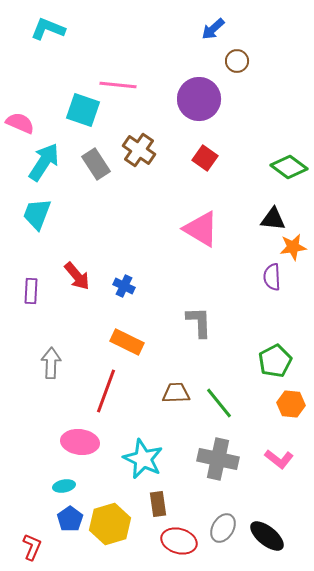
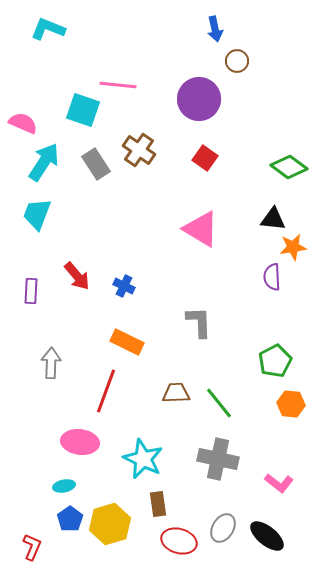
blue arrow: moved 2 px right; rotated 60 degrees counterclockwise
pink semicircle: moved 3 px right
pink L-shape: moved 24 px down
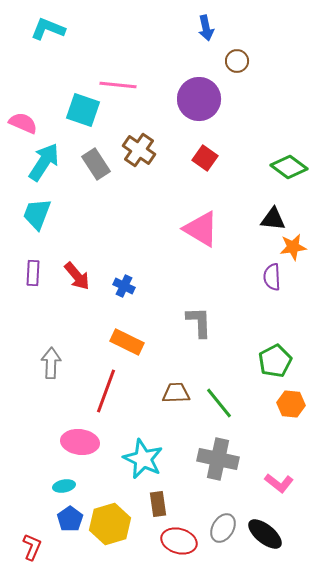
blue arrow: moved 9 px left, 1 px up
purple rectangle: moved 2 px right, 18 px up
black ellipse: moved 2 px left, 2 px up
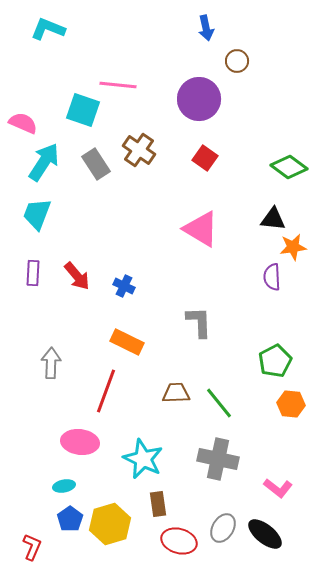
pink L-shape: moved 1 px left, 5 px down
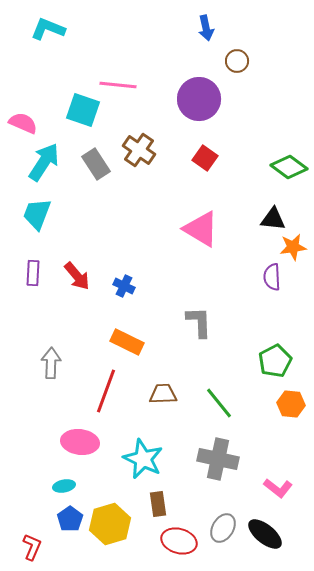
brown trapezoid: moved 13 px left, 1 px down
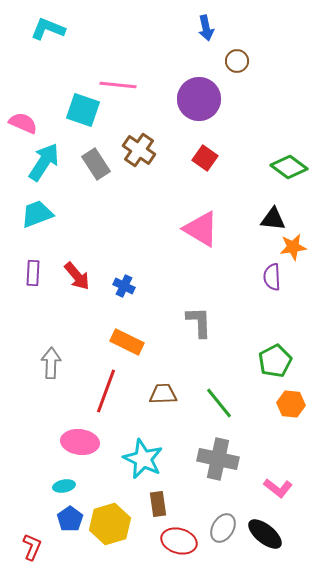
cyan trapezoid: rotated 48 degrees clockwise
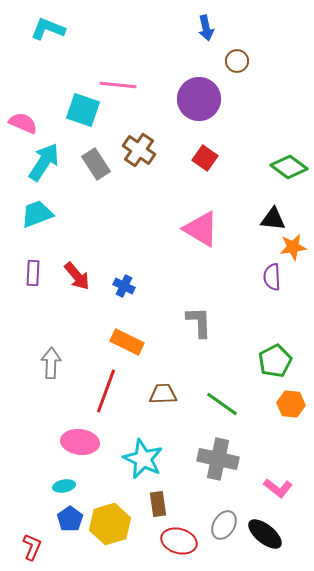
green line: moved 3 px right, 1 px down; rotated 16 degrees counterclockwise
gray ellipse: moved 1 px right, 3 px up
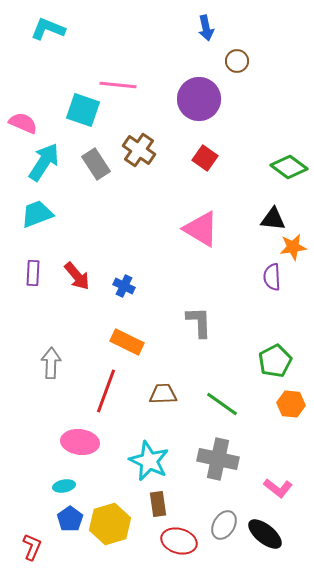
cyan star: moved 6 px right, 2 px down
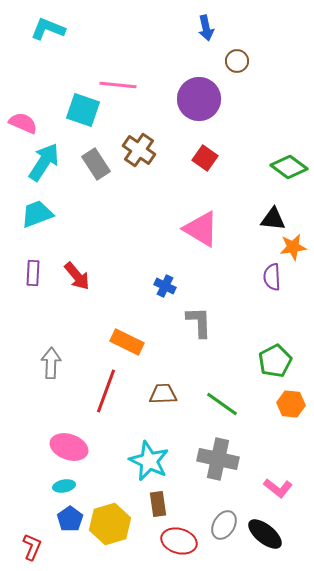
blue cross: moved 41 px right
pink ellipse: moved 11 px left, 5 px down; rotated 12 degrees clockwise
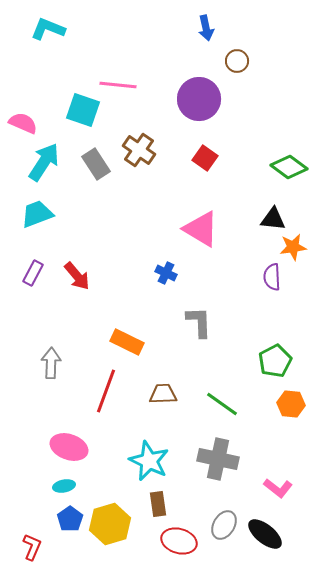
purple rectangle: rotated 25 degrees clockwise
blue cross: moved 1 px right, 13 px up
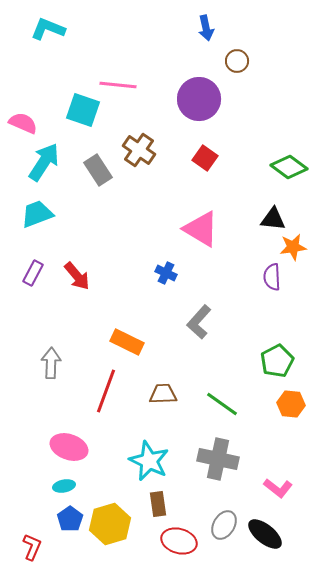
gray rectangle: moved 2 px right, 6 px down
gray L-shape: rotated 136 degrees counterclockwise
green pentagon: moved 2 px right
